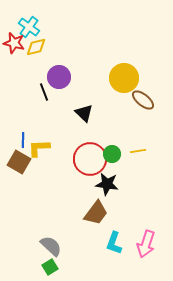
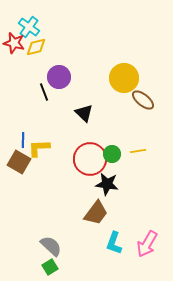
pink arrow: moved 1 px right; rotated 12 degrees clockwise
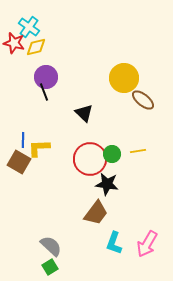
purple circle: moved 13 px left
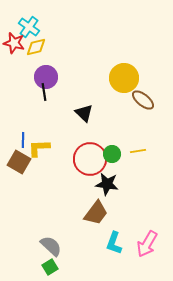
black line: rotated 12 degrees clockwise
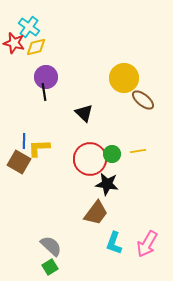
blue line: moved 1 px right, 1 px down
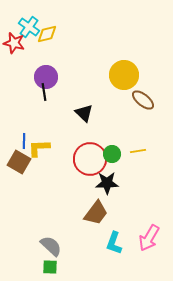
yellow diamond: moved 11 px right, 13 px up
yellow circle: moved 3 px up
black star: moved 1 px up; rotated 10 degrees counterclockwise
pink arrow: moved 2 px right, 6 px up
green square: rotated 35 degrees clockwise
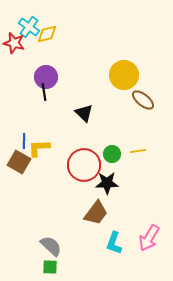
red circle: moved 6 px left, 6 px down
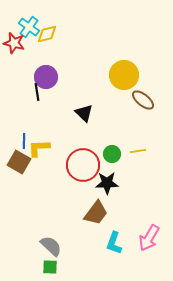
black line: moved 7 px left
red circle: moved 1 px left
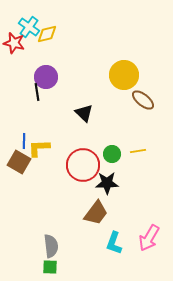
gray semicircle: rotated 40 degrees clockwise
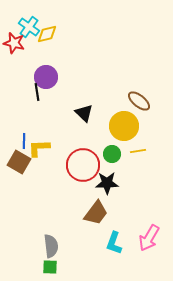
yellow circle: moved 51 px down
brown ellipse: moved 4 px left, 1 px down
